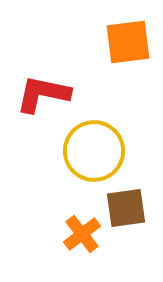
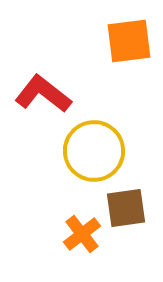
orange square: moved 1 px right, 1 px up
red L-shape: rotated 26 degrees clockwise
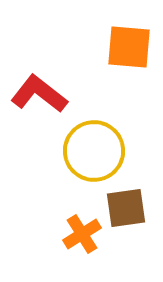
orange square: moved 6 px down; rotated 12 degrees clockwise
red L-shape: moved 4 px left
orange cross: rotated 6 degrees clockwise
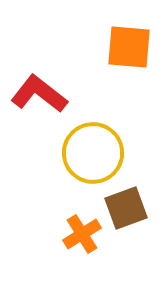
yellow circle: moved 1 px left, 2 px down
brown square: rotated 12 degrees counterclockwise
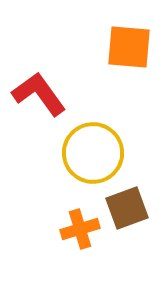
red L-shape: rotated 16 degrees clockwise
brown square: moved 1 px right
orange cross: moved 2 px left, 5 px up; rotated 15 degrees clockwise
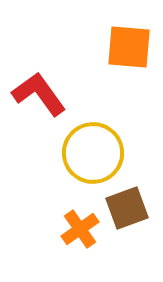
orange cross: rotated 18 degrees counterclockwise
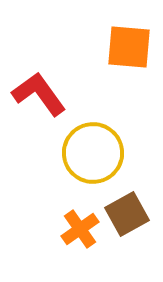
brown square: moved 6 px down; rotated 9 degrees counterclockwise
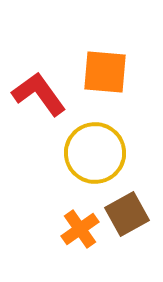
orange square: moved 24 px left, 25 px down
yellow circle: moved 2 px right
